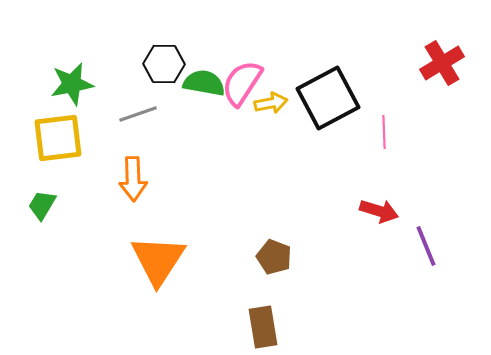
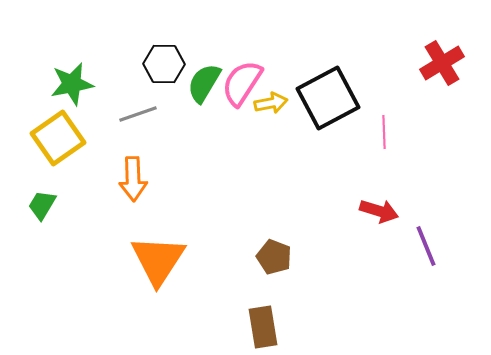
green semicircle: rotated 69 degrees counterclockwise
yellow square: rotated 28 degrees counterclockwise
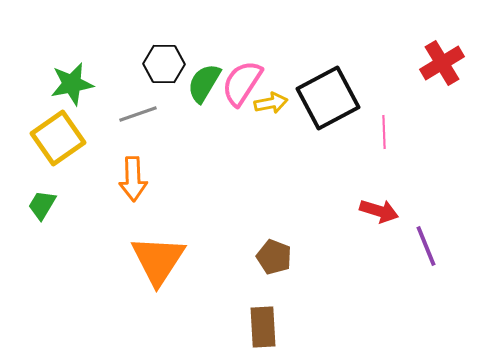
brown rectangle: rotated 6 degrees clockwise
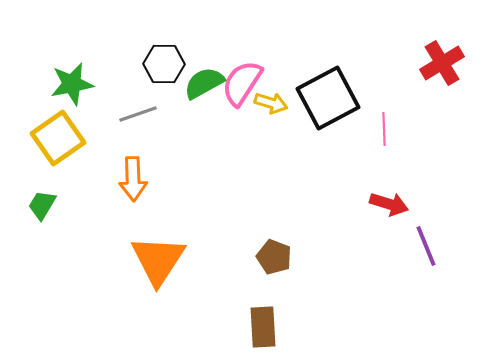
green semicircle: rotated 30 degrees clockwise
yellow arrow: rotated 28 degrees clockwise
pink line: moved 3 px up
red arrow: moved 10 px right, 7 px up
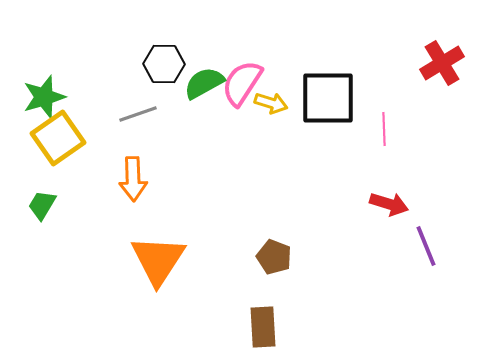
green star: moved 28 px left, 13 px down; rotated 6 degrees counterclockwise
black square: rotated 28 degrees clockwise
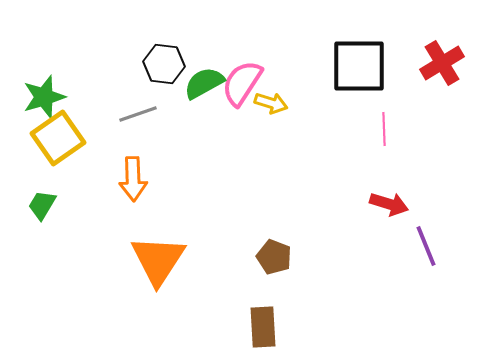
black hexagon: rotated 6 degrees clockwise
black square: moved 31 px right, 32 px up
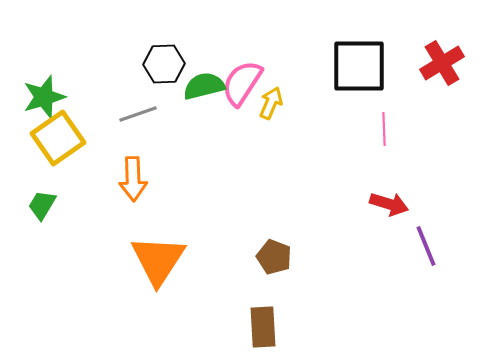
black hexagon: rotated 9 degrees counterclockwise
green semicircle: moved 3 px down; rotated 15 degrees clockwise
yellow arrow: rotated 84 degrees counterclockwise
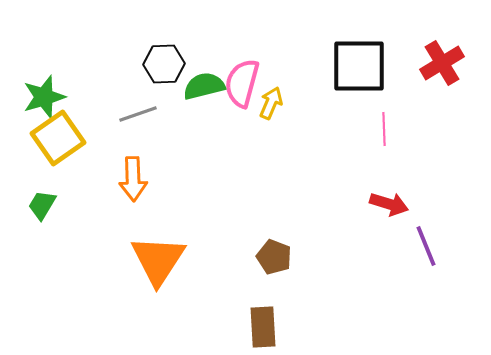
pink semicircle: rotated 18 degrees counterclockwise
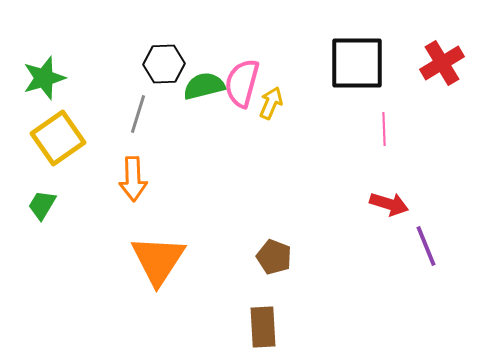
black square: moved 2 px left, 3 px up
green star: moved 19 px up
gray line: rotated 54 degrees counterclockwise
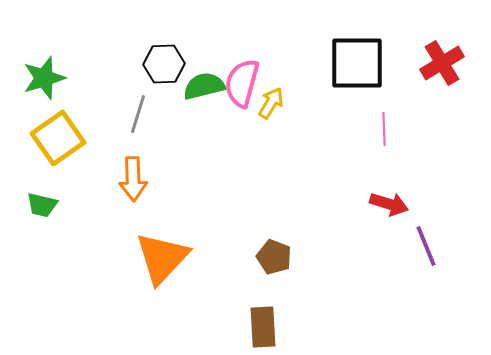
yellow arrow: rotated 8 degrees clockwise
green trapezoid: rotated 108 degrees counterclockwise
orange triangle: moved 4 px right, 2 px up; rotated 10 degrees clockwise
